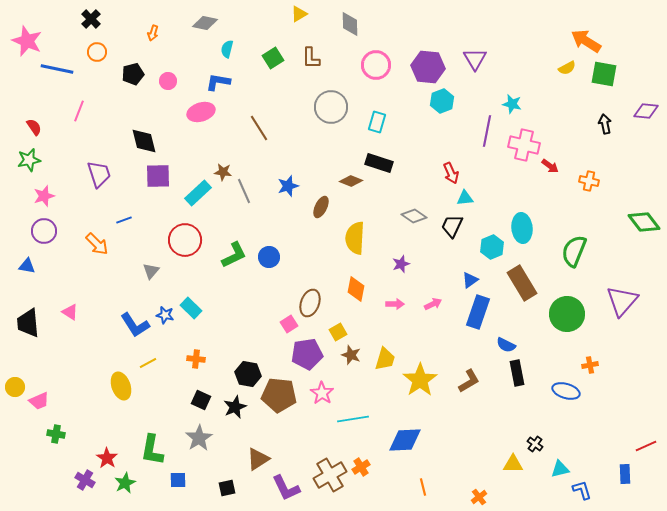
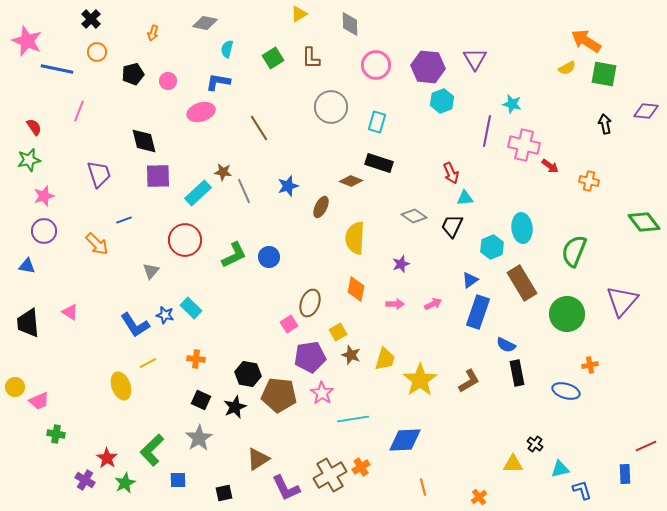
purple pentagon at (307, 354): moved 3 px right, 3 px down
green L-shape at (152, 450): rotated 36 degrees clockwise
black square at (227, 488): moved 3 px left, 5 px down
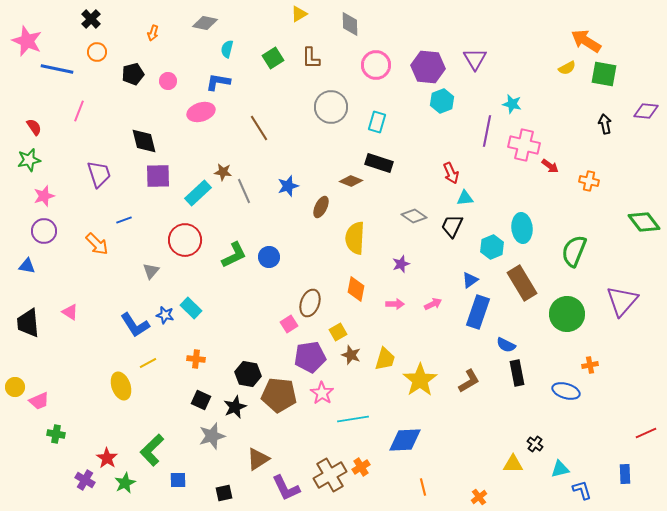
gray star at (199, 438): moved 13 px right, 2 px up; rotated 16 degrees clockwise
red line at (646, 446): moved 13 px up
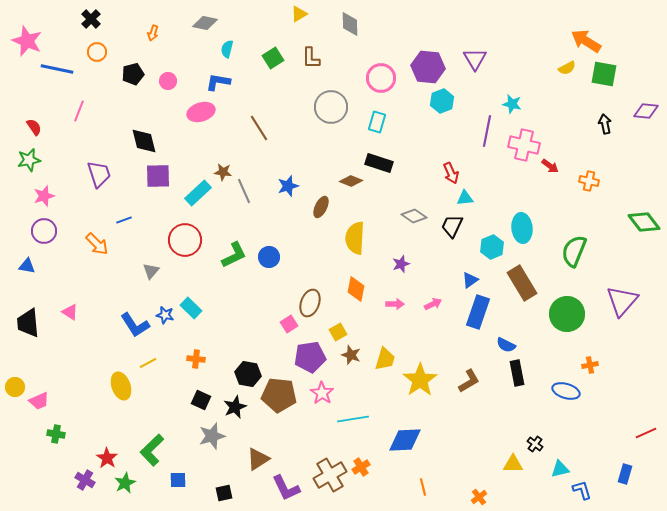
pink circle at (376, 65): moved 5 px right, 13 px down
blue rectangle at (625, 474): rotated 18 degrees clockwise
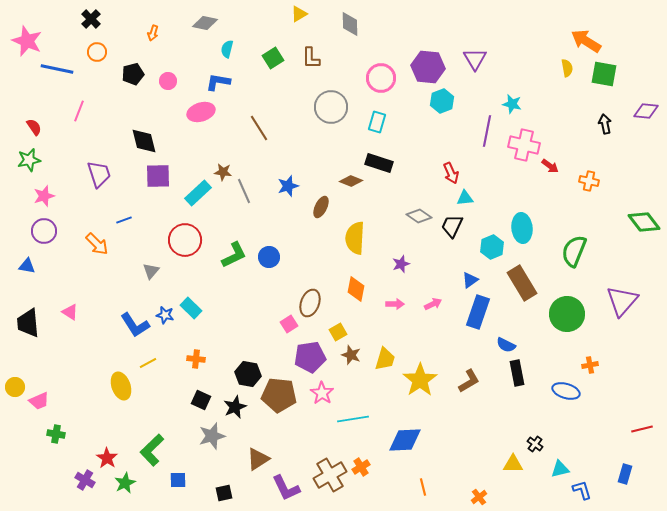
yellow semicircle at (567, 68): rotated 72 degrees counterclockwise
gray diamond at (414, 216): moved 5 px right
red line at (646, 433): moved 4 px left, 4 px up; rotated 10 degrees clockwise
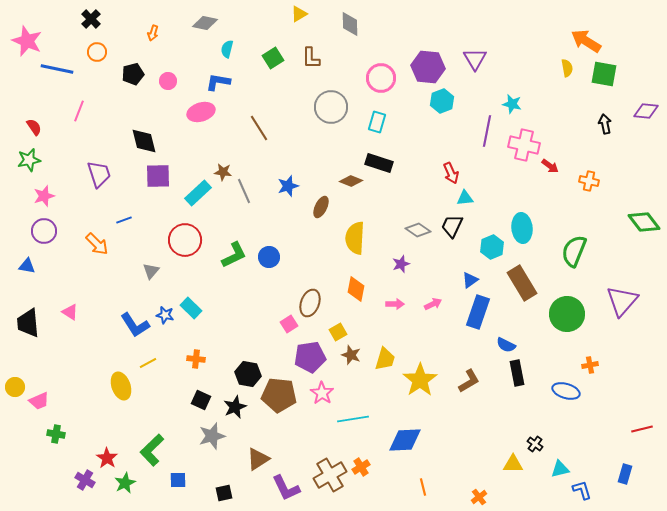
gray diamond at (419, 216): moved 1 px left, 14 px down
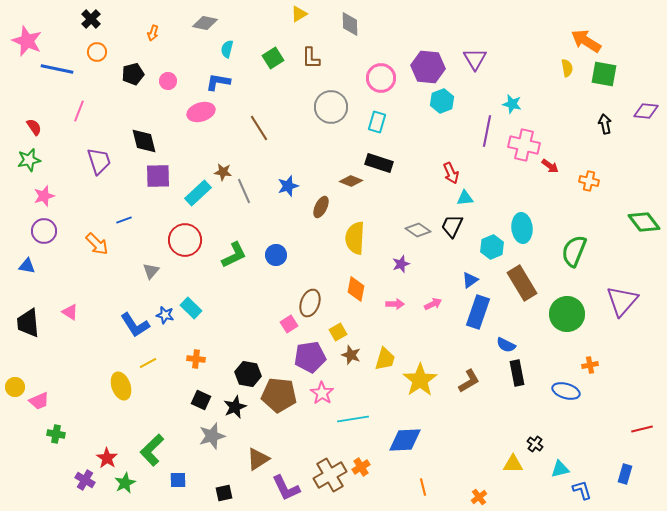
purple trapezoid at (99, 174): moved 13 px up
blue circle at (269, 257): moved 7 px right, 2 px up
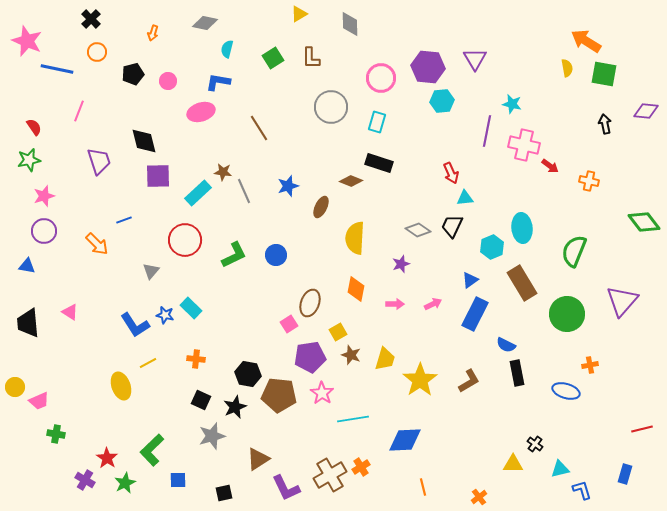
cyan hexagon at (442, 101): rotated 15 degrees clockwise
blue rectangle at (478, 312): moved 3 px left, 2 px down; rotated 8 degrees clockwise
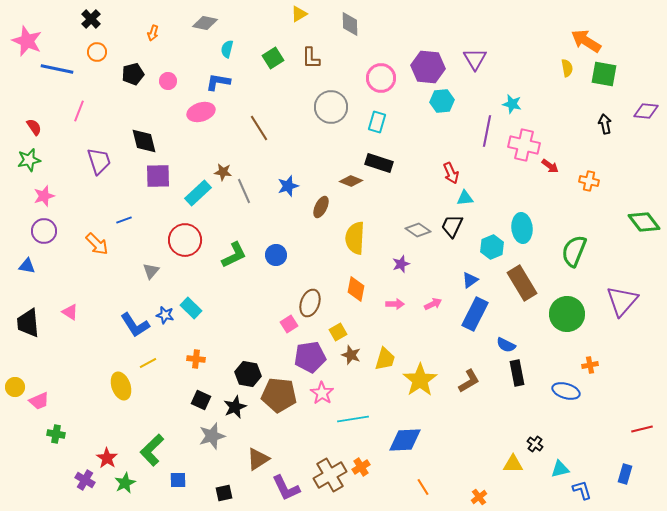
orange line at (423, 487): rotated 18 degrees counterclockwise
